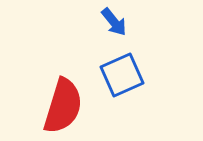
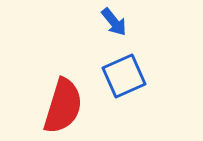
blue square: moved 2 px right, 1 px down
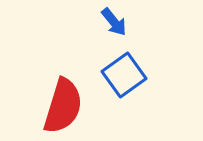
blue square: moved 1 px up; rotated 12 degrees counterclockwise
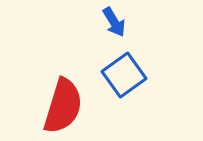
blue arrow: rotated 8 degrees clockwise
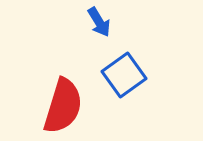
blue arrow: moved 15 px left
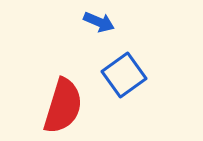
blue arrow: rotated 36 degrees counterclockwise
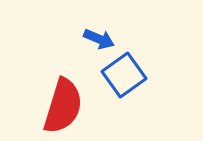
blue arrow: moved 17 px down
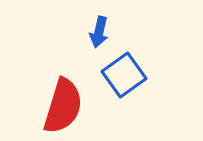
blue arrow: moved 7 px up; rotated 80 degrees clockwise
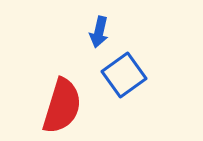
red semicircle: moved 1 px left
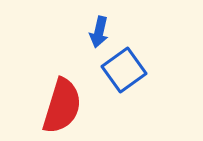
blue square: moved 5 px up
